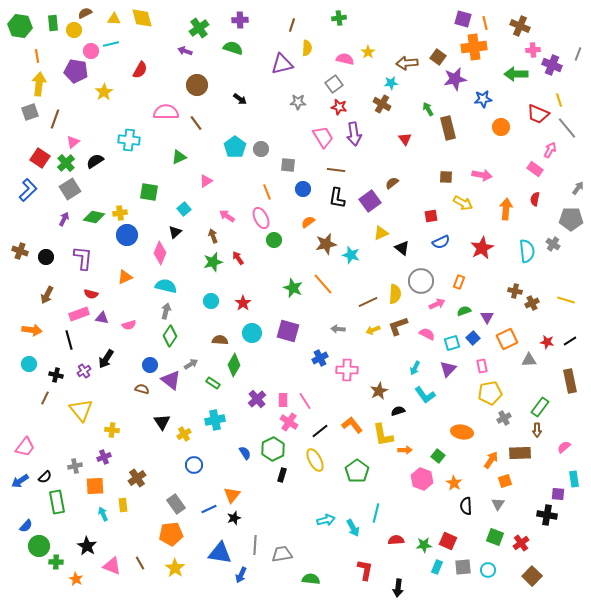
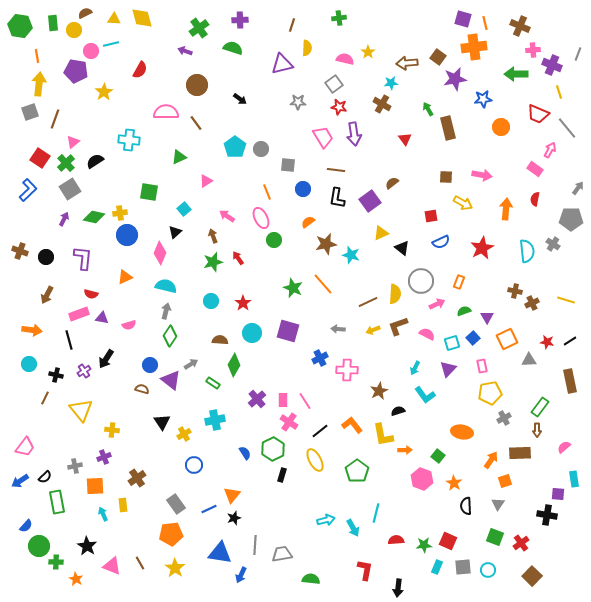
yellow line at (559, 100): moved 8 px up
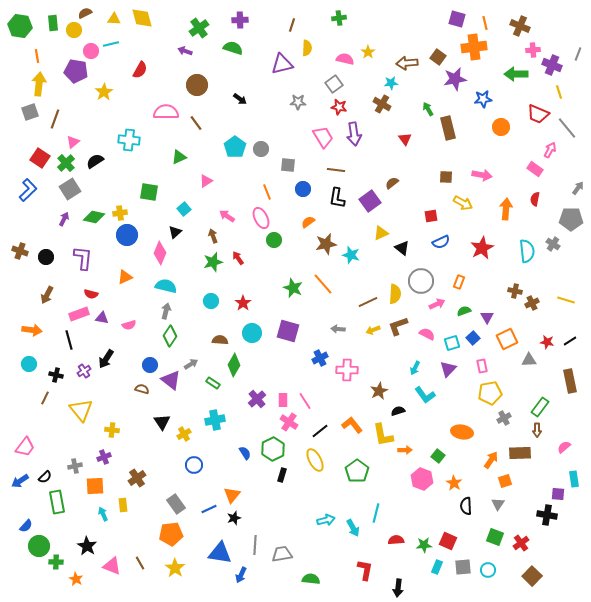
purple square at (463, 19): moved 6 px left
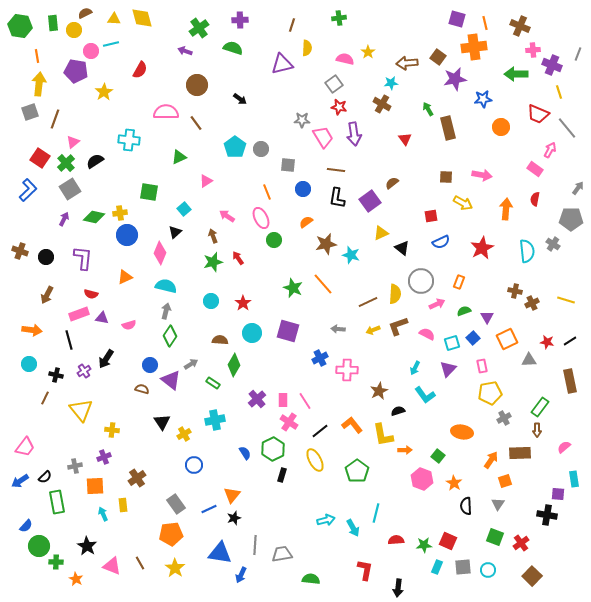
gray star at (298, 102): moved 4 px right, 18 px down
orange semicircle at (308, 222): moved 2 px left
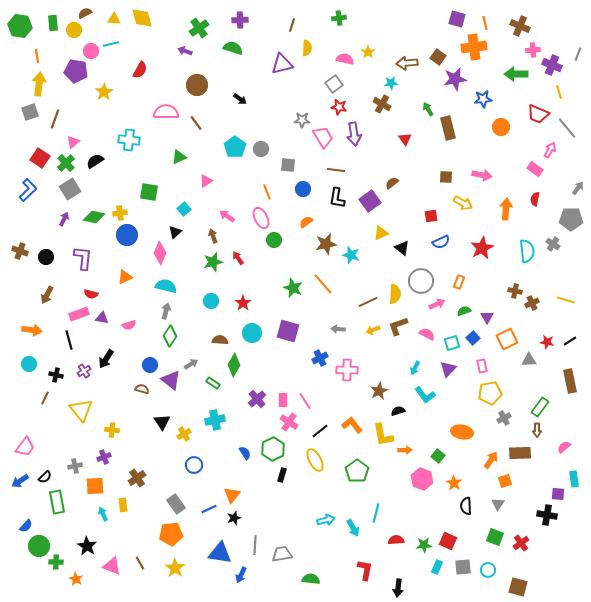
brown square at (532, 576): moved 14 px left, 11 px down; rotated 30 degrees counterclockwise
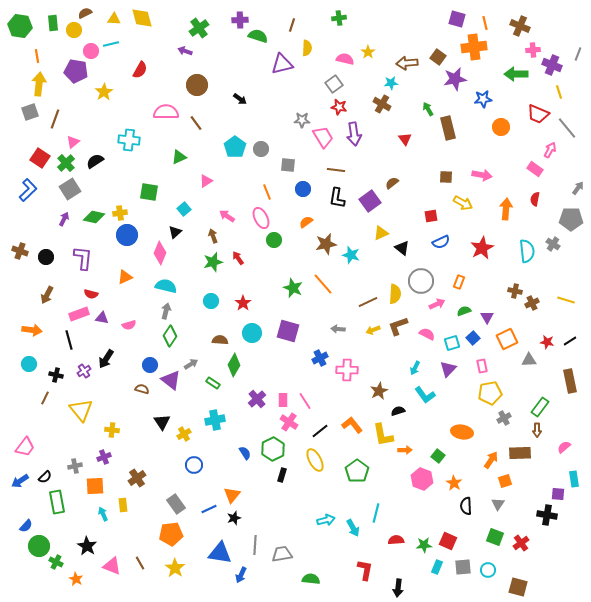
green semicircle at (233, 48): moved 25 px right, 12 px up
green cross at (56, 562): rotated 24 degrees clockwise
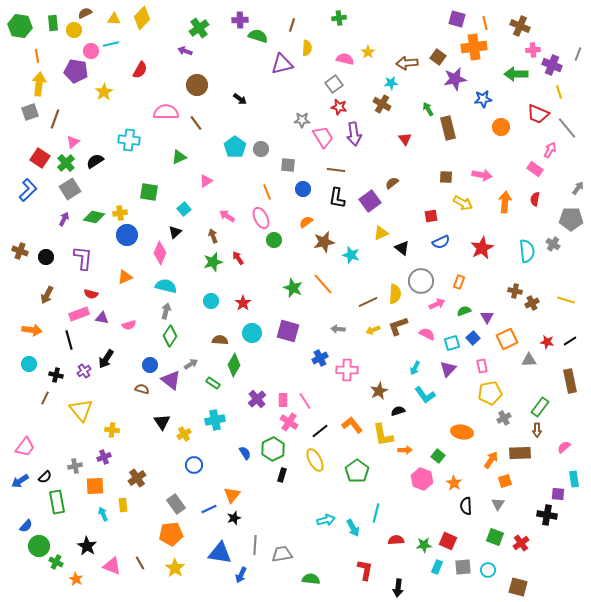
yellow diamond at (142, 18): rotated 60 degrees clockwise
orange arrow at (506, 209): moved 1 px left, 7 px up
brown star at (326, 244): moved 2 px left, 2 px up
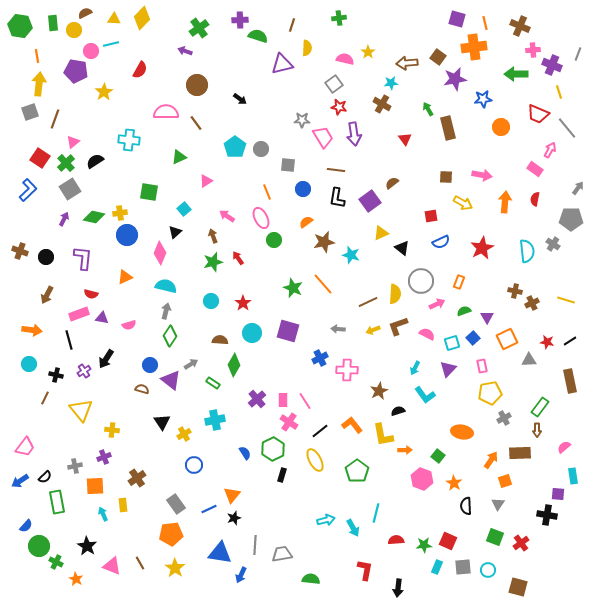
cyan rectangle at (574, 479): moved 1 px left, 3 px up
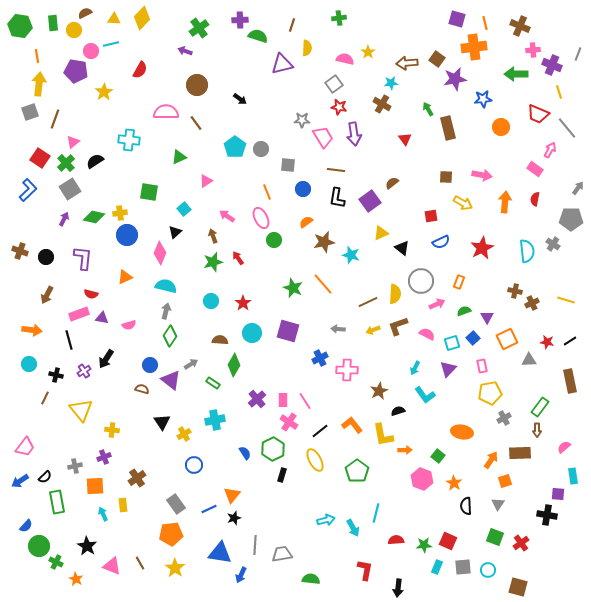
brown square at (438, 57): moved 1 px left, 2 px down
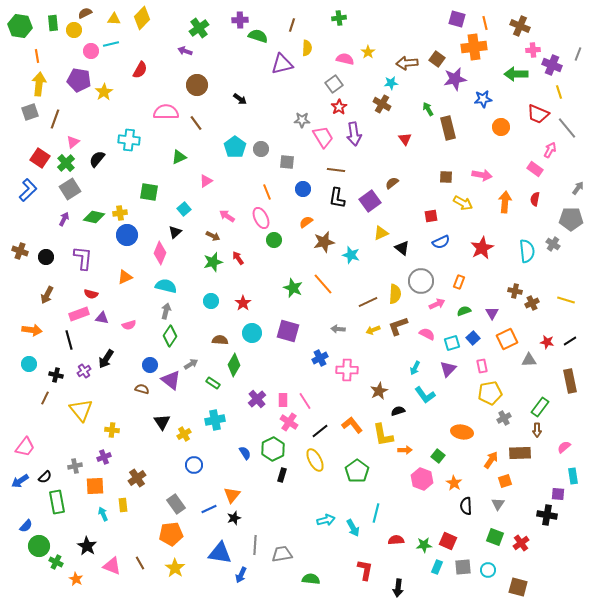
purple pentagon at (76, 71): moved 3 px right, 9 px down
red star at (339, 107): rotated 28 degrees clockwise
black semicircle at (95, 161): moved 2 px right, 2 px up; rotated 18 degrees counterclockwise
gray square at (288, 165): moved 1 px left, 3 px up
brown arrow at (213, 236): rotated 136 degrees clockwise
purple triangle at (487, 317): moved 5 px right, 4 px up
